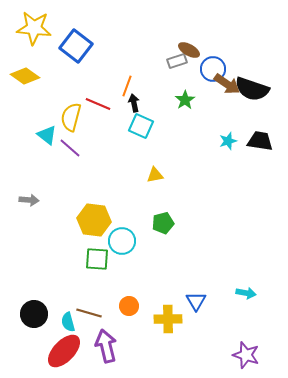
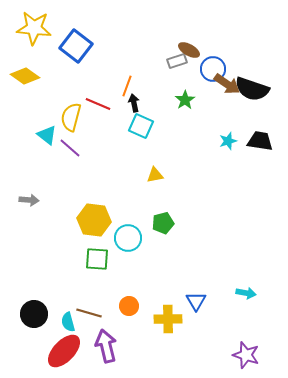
cyan circle: moved 6 px right, 3 px up
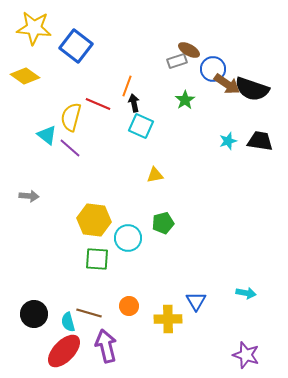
gray arrow: moved 4 px up
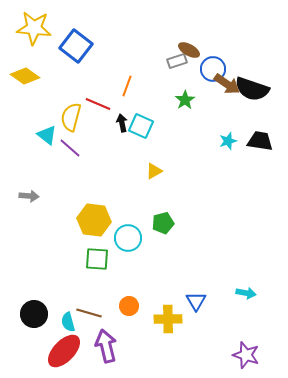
black arrow: moved 12 px left, 20 px down
yellow triangle: moved 1 px left, 4 px up; rotated 18 degrees counterclockwise
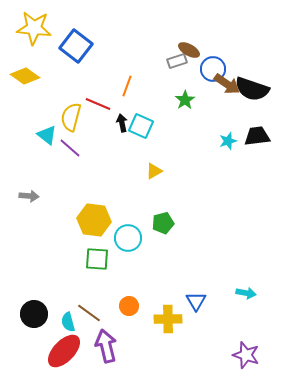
black trapezoid: moved 3 px left, 5 px up; rotated 16 degrees counterclockwise
brown line: rotated 20 degrees clockwise
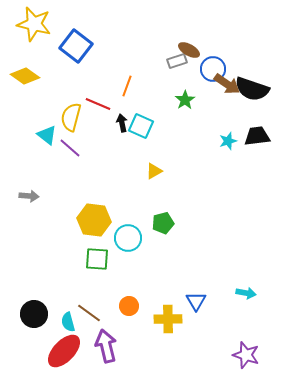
yellow star: moved 4 px up; rotated 8 degrees clockwise
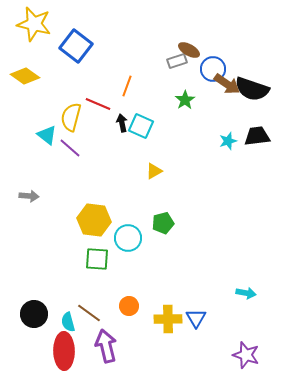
blue triangle: moved 17 px down
red ellipse: rotated 45 degrees counterclockwise
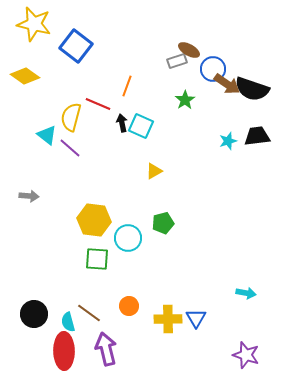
purple arrow: moved 3 px down
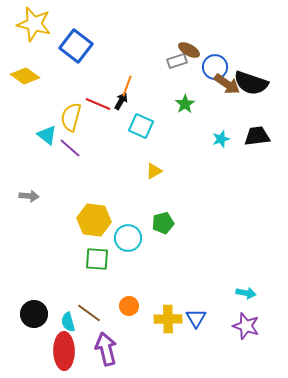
blue circle: moved 2 px right, 2 px up
black semicircle: moved 1 px left, 6 px up
green star: moved 4 px down
black arrow: moved 1 px left, 22 px up; rotated 42 degrees clockwise
cyan star: moved 7 px left, 2 px up
purple star: moved 29 px up
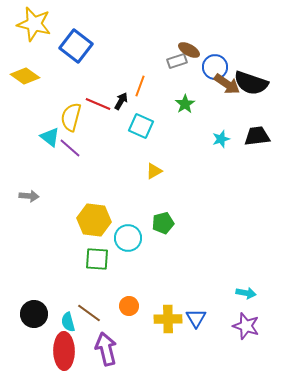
orange line: moved 13 px right
cyan triangle: moved 3 px right, 2 px down
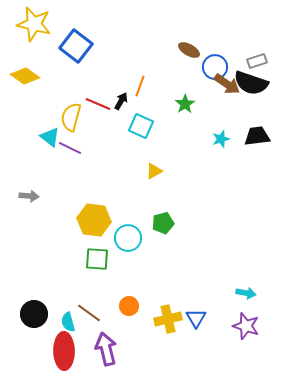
gray rectangle: moved 80 px right
purple line: rotated 15 degrees counterclockwise
yellow cross: rotated 12 degrees counterclockwise
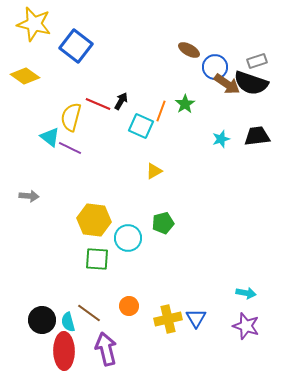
orange line: moved 21 px right, 25 px down
black circle: moved 8 px right, 6 px down
